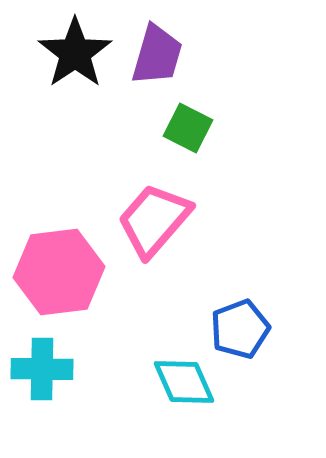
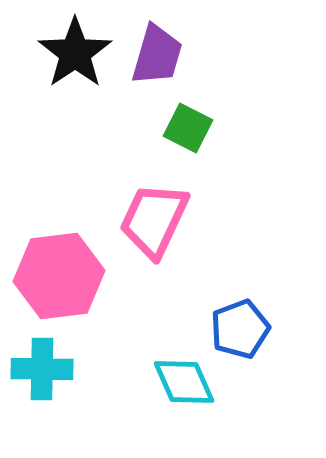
pink trapezoid: rotated 16 degrees counterclockwise
pink hexagon: moved 4 px down
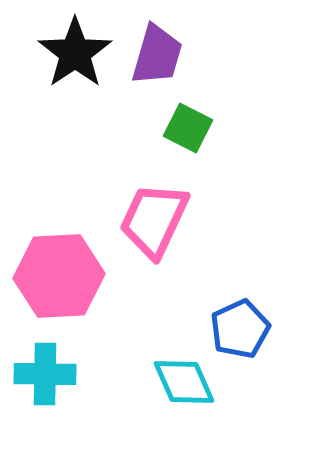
pink hexagon: rotated 4 degrees clockwise
blue pentagon: rotated 4 degrees counterclockwise
cyan cross: moved 3 px right, 5 px down
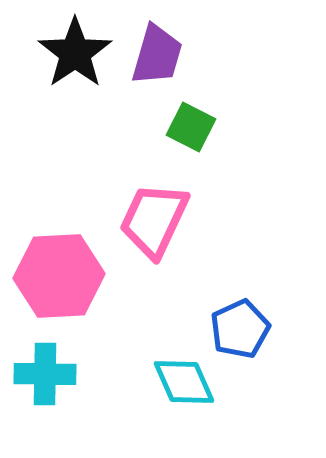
green square: moved 3 px right, 1 px up
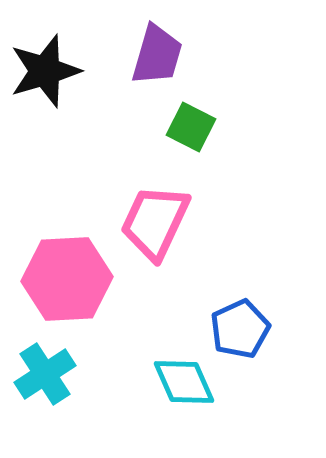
black star: moved 30 px left, 18 px down; rotated 18 degrees clockwise
pink trapezoid: moved 1 px right, 2 px down
pink hexagon: moved 8 px right, 3 px down
cyan cross: rotated 34 degrees counterclockwise
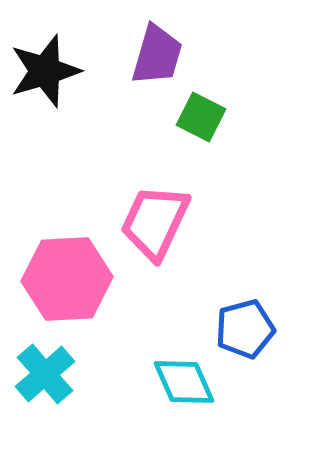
green square: moved 10 px right, 10 px up
blue pentagon: moved 5 px right; rotated 10 degrees clockwise
cyan cross: rotated 8 degrees counterclockwise
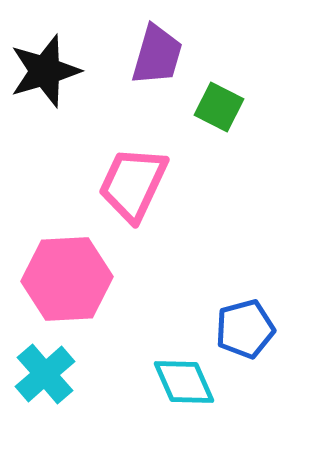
green square: moved 18 px right, 10 px up
pink trapezoid: moved 22 px left, 38 px up
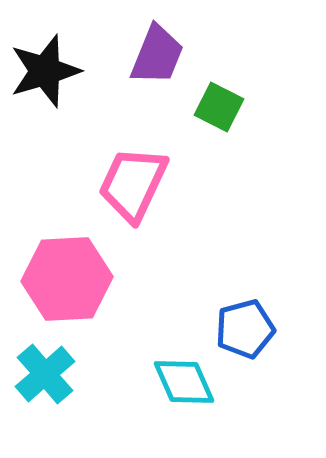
purple trapezoid: rotated 6 degrees clockwise
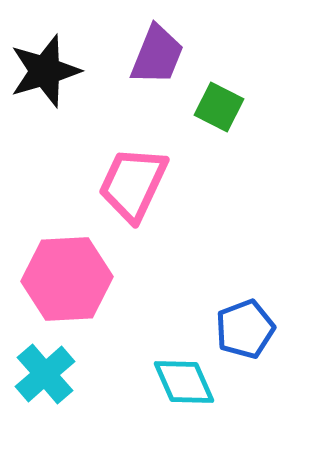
blue pentagon: rotated 6 degrees counterclockwise
